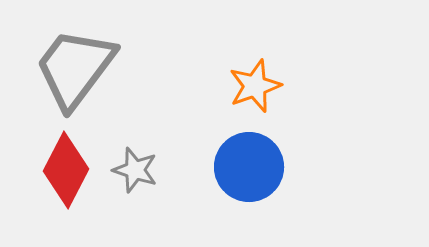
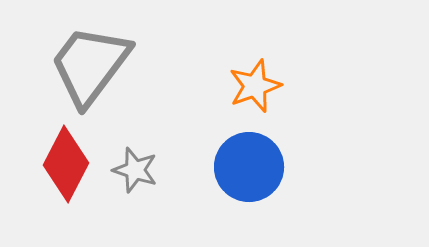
gray trapezoid: moved 15 px right, 3 px up
red diamond: moved 6 px up
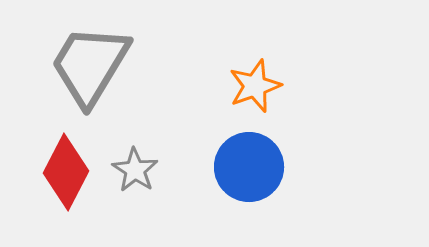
gray trapezoid: rotated 6 degrees counterclockwise
red diamond: moved 8 px down
gray star: rotated 15 degrees clockwise
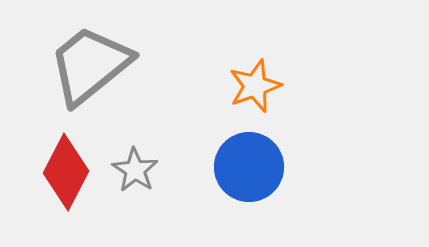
gray trapezoid: rotated 20 degrees clockwise
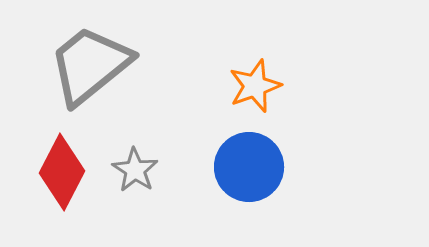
red diamond: moved 4 px left
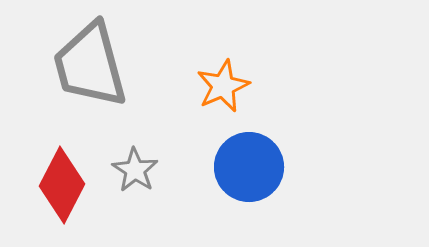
gray trapezoid: rotated 66 degrees counterclockwise
orange star: moved 32 px left; rotated 4 degrees counterclockwise
red diamond: moved 13 px down
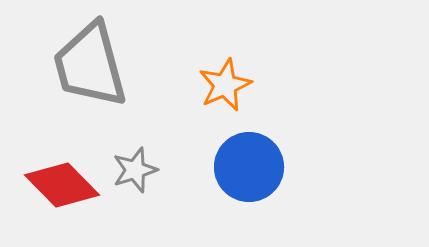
orange star: moved 2 px right, 1 px up
gray star: rotated 21 degrees clockwise
red diamond: rotated 72 degrees counterclockwise
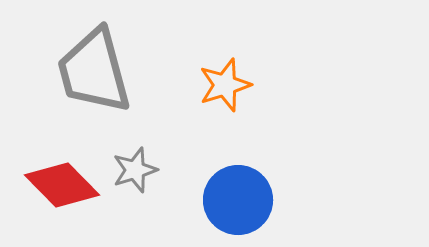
gray trapezoid: moved 4 px right, 6 px down
orange star: rotated 6 degrees clockwise
blue circle: moved 11 px left, 33 px down
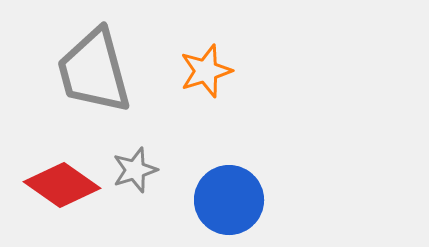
orange star: moved 19 px left, 14 px up
red diamond: rotated 10 degrees counterclockwise
blue circle: moved 9 px left
